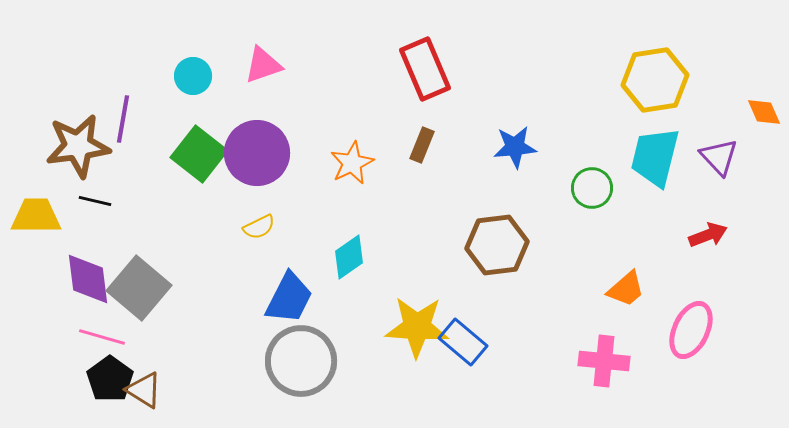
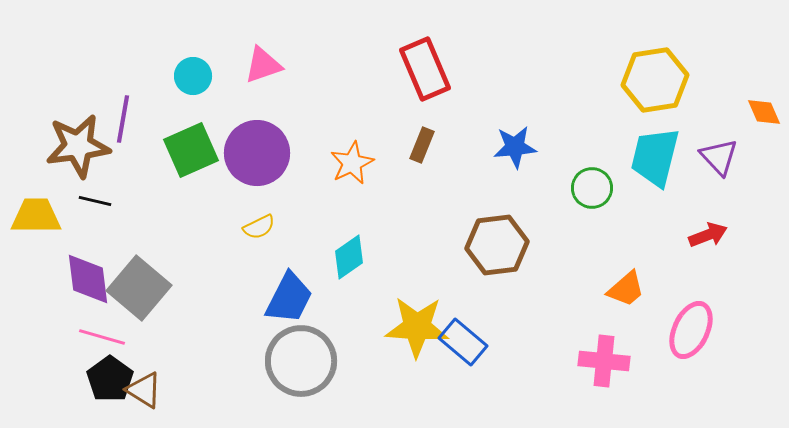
green square: moved 8 px left, 4 px up; rotated 28 degrees clockwise
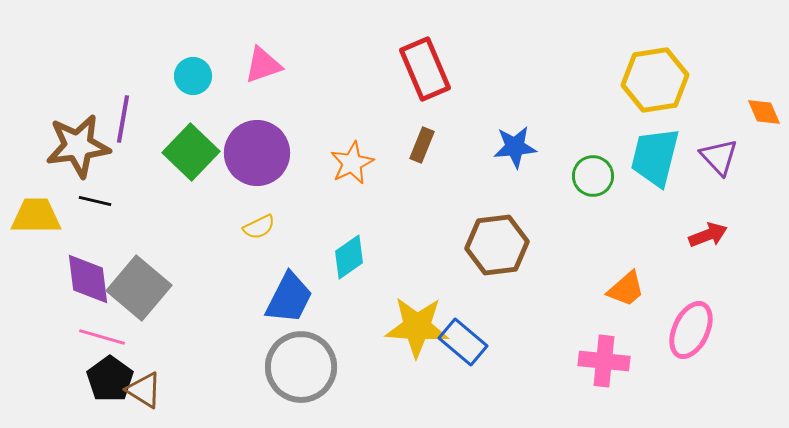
green square: moved 2 px down; rotated 22 degrees counterclockwise
green circle: moved 1 px right, 12 px up
gray circle: moved 6 px down
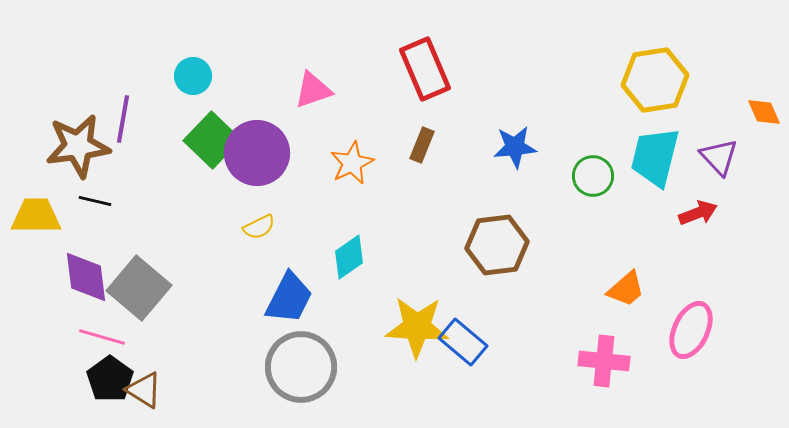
pink triangle: moved 50 px right, 25 px down
green square: moved 21 px right, 12 px up
red arrow: moved 10 px left, 22 px up
purple diamond: moved 2 px left, 2 px up
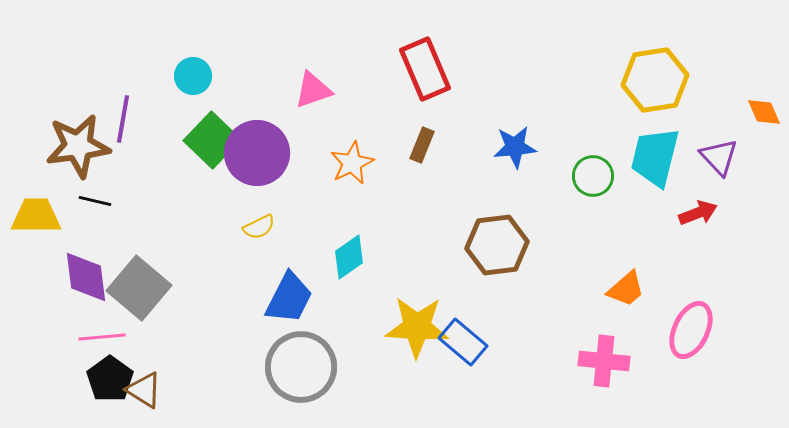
pink line: rotated 21 degrees counterclockwise
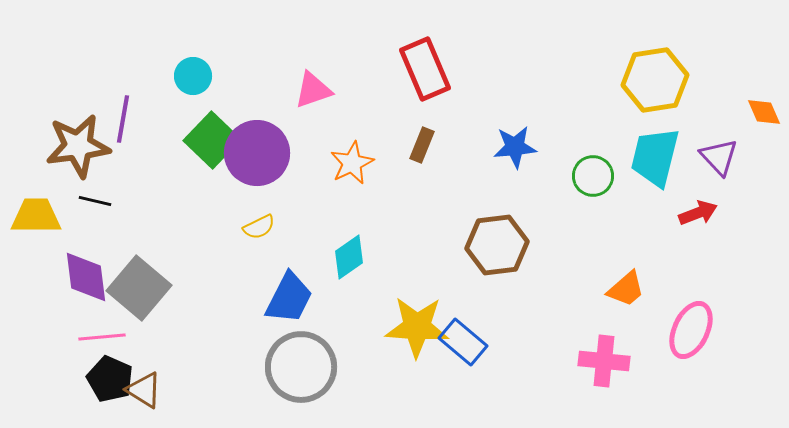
black pentagon: rotated 12 degrees counterclockwise
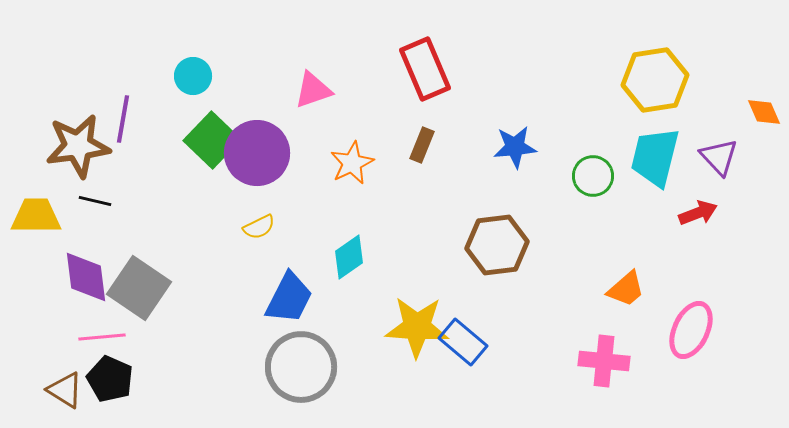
gray square: rotated 6 degrees counterclockwise
brown triangle: moved 79 px left
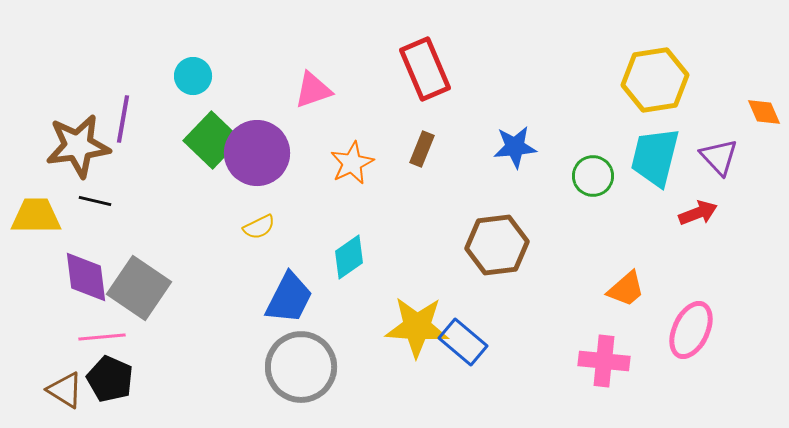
brown rectangle: moved 4 px down
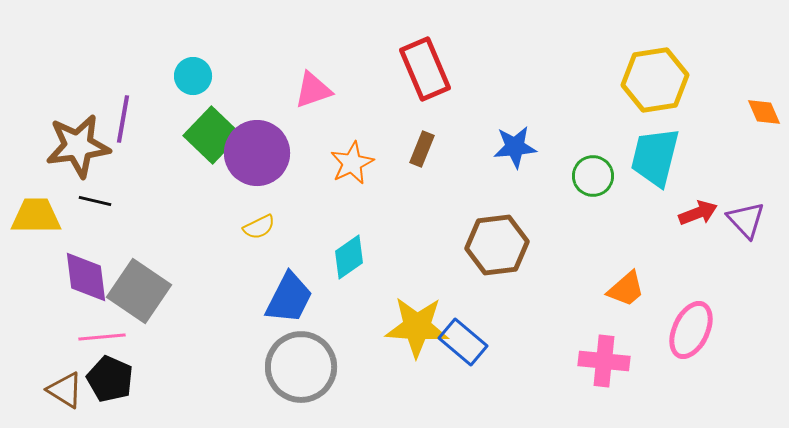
green square: moved 5 px up
purple triangle: moved 27 px right, 63 px down
gray square: moved 3 px down
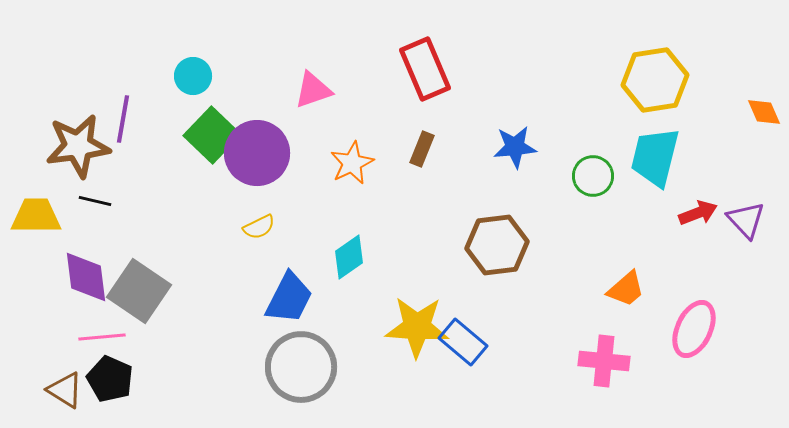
pink ellipse: moved 3 px right, 1 px up
